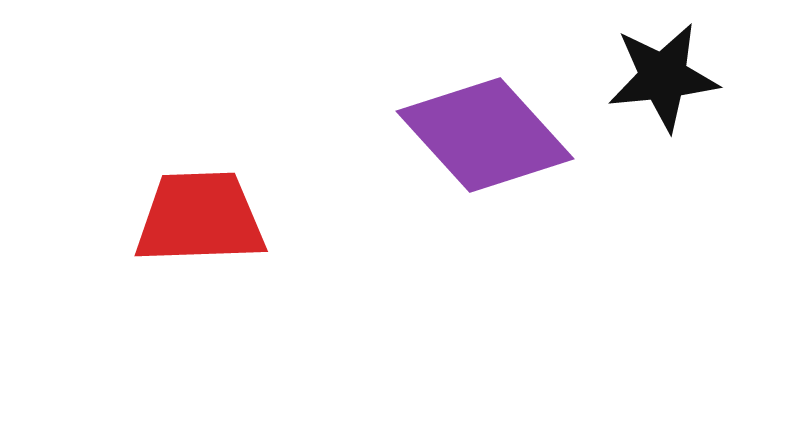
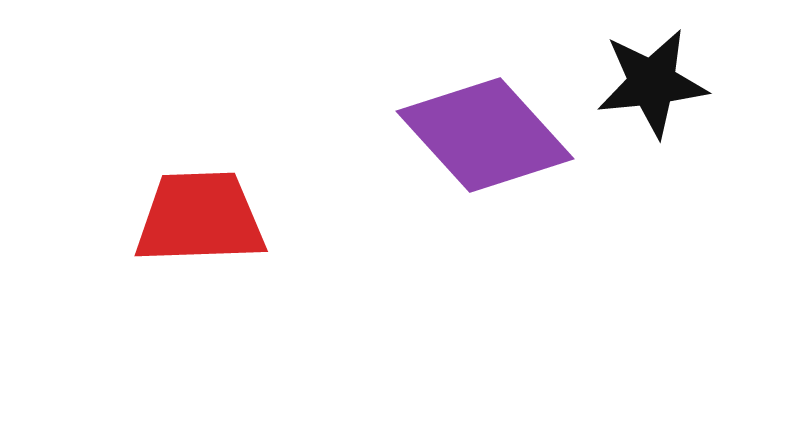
black star: moved 11 px left, 6 px down
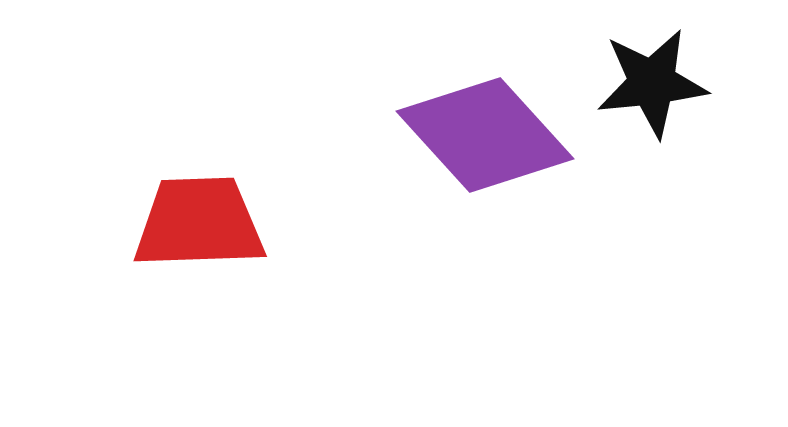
red trapezoid: moved 1 px left, 5 px down
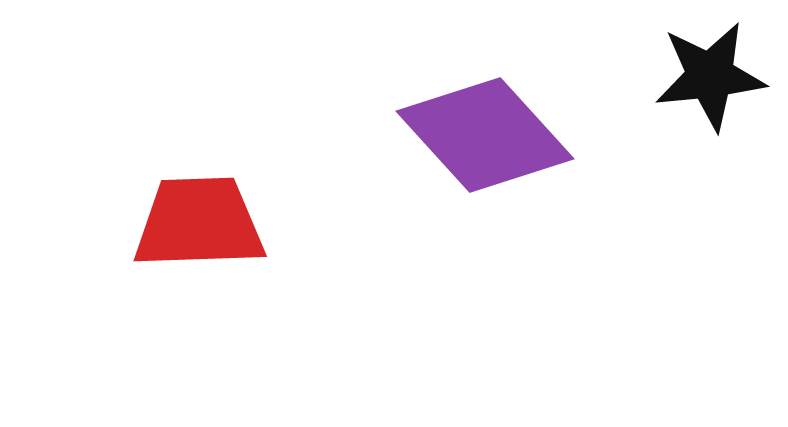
black star: moved 58 px right, 7 px up
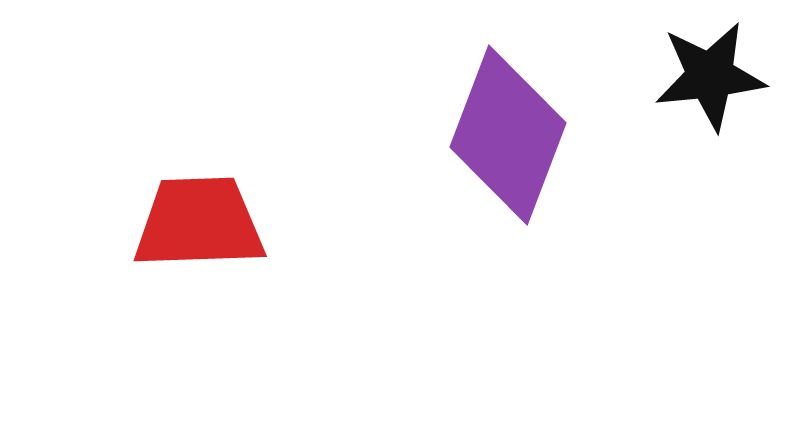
purple diamond: moved 23 px right; rotated 63 degrees clockwise
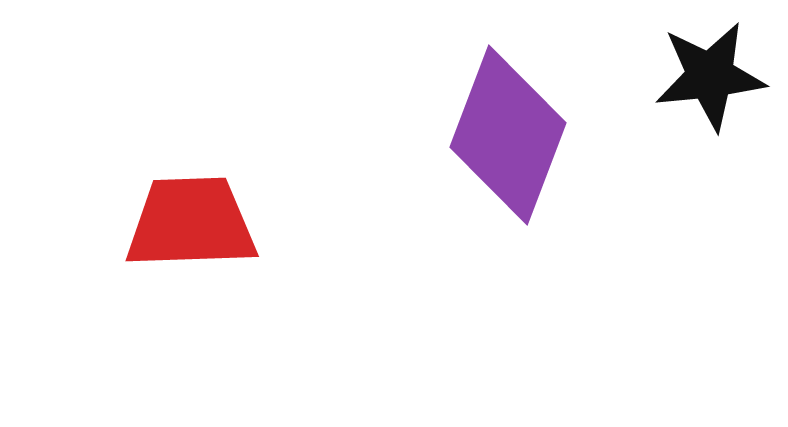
red trapezoid: moved 8 px left
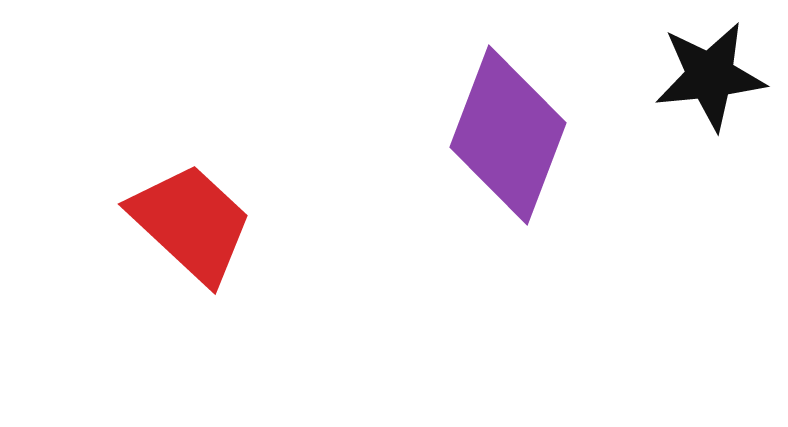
red trapezoid: rotated 45 degrees clockwise
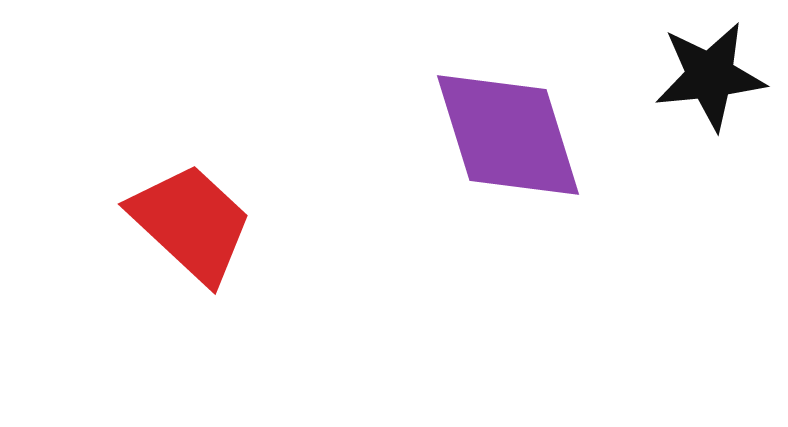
purple diamond: rotated 38 degrees counterclockwise
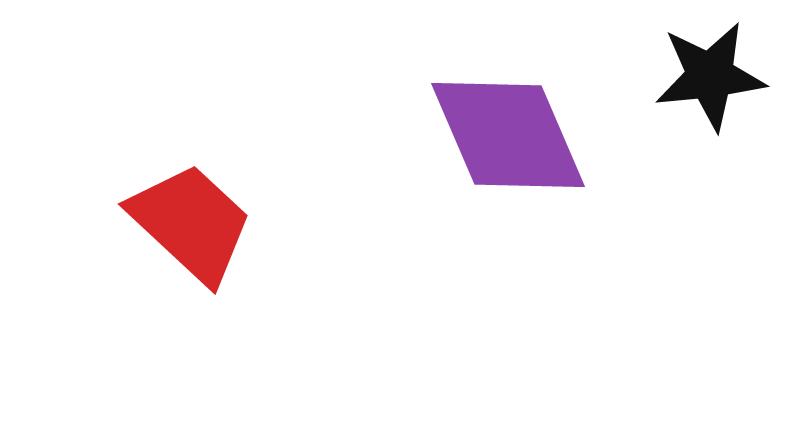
purple diamond: rotated 6 degrees counterclockwise
